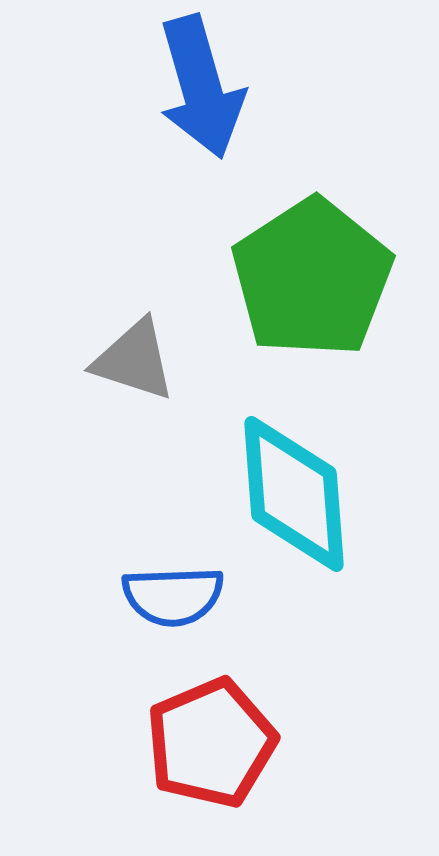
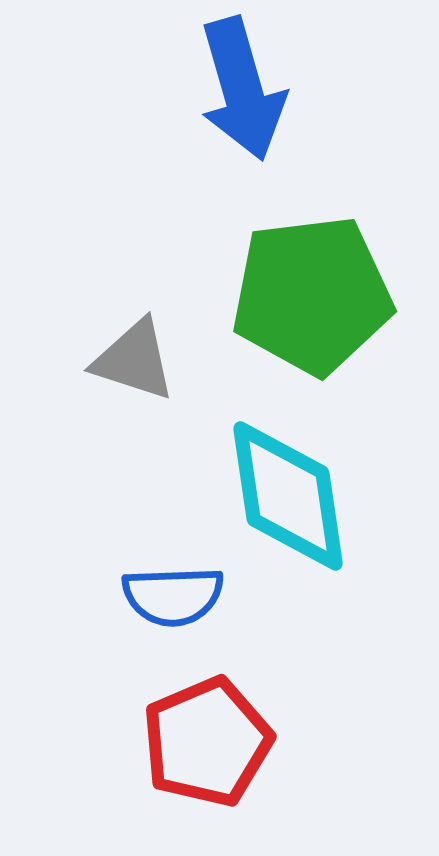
blue arrow: moved 41 px right, 2 px down
green pentagon: moved 17 px down; rotated 26 degrees clockwise
cyan diamond: moved 6 px left, 2 px down; rotated 4 degrees counterclockwise
red pentagon: moved 4 px left, 1 px up
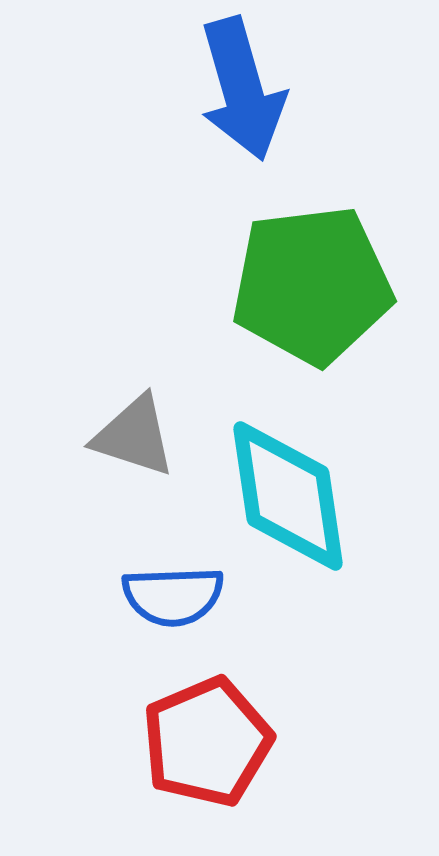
green pentagon: moved 10 px up
gray triangle: moved 76 px down
